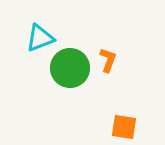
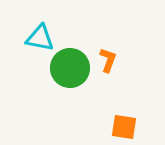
cyan triangle: rotated 32 degrees clockwise
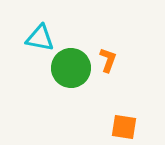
green circle: moved 1 px right
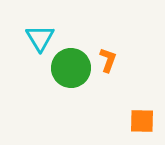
cyan triangle: rotated 48 degrees clockwise
orange square: moved 18 px right, 6 px up; rotated 8 degrees counterclockwise
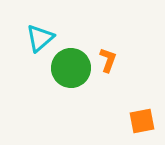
cyan triangle: rotated 20 degrees clockwise
orange square: rotated 12 degrees counterclockwise
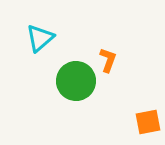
green circle: moved 5 px right, 13 px down
orange square: moved 6 px right, 1 px down
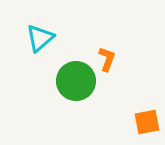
orange L-shape: moved 1 px left, 1 px up
orange square: moved 1 px left
